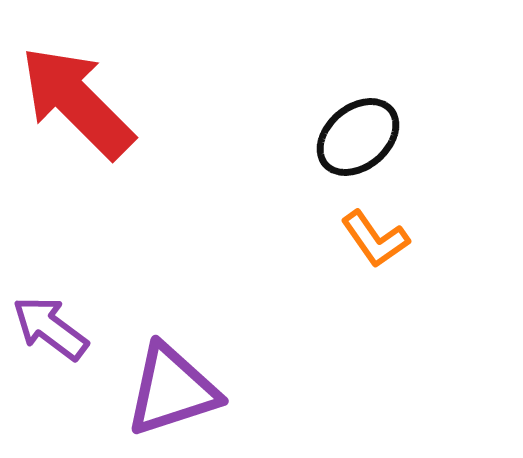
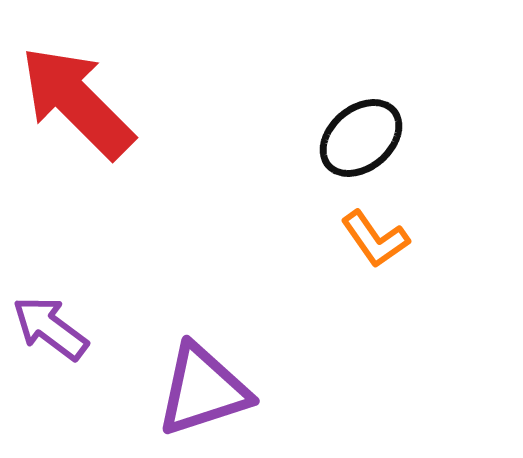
black ellipse: moved 3 px right, 1 px down
purple triangle: moved 31 px right
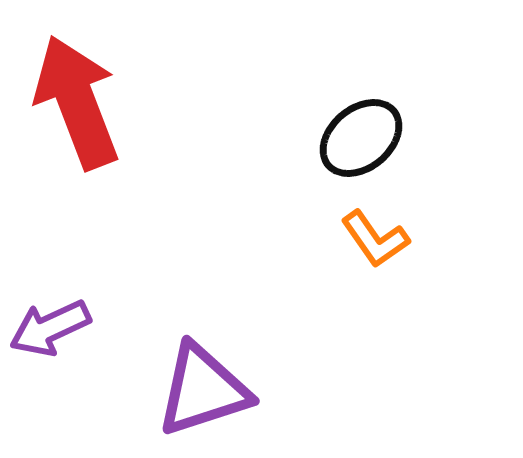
red arrow: rotated 24 degrees clockwise
purple arrow: rotated 62 degrees counterclockwise
